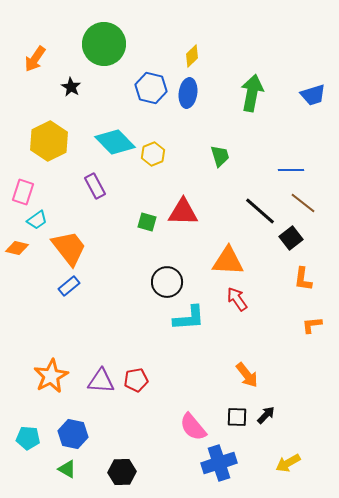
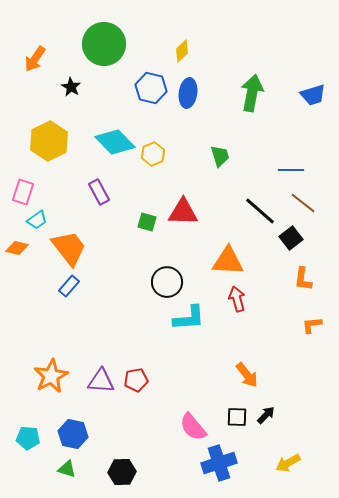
yellow diamond at (192, 56): moved 10 px left, 5 px up
purple rectangle at (95, 186): moved 4 px right, 6 px down
blue rectangle at (69, 286): rotated 10 degrees counterclockwise
red arrow at (237, 299): rotated 20 degrees clockwise
green triangle at (67, 469): rotated 12 degrees counterclockwise
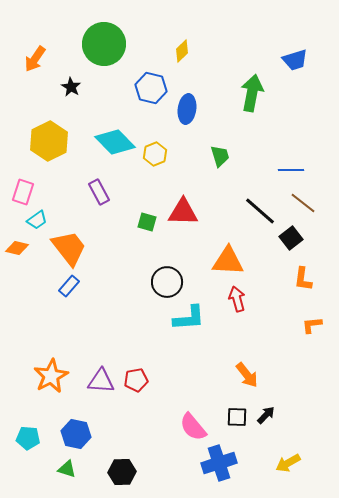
blue ellipse at (188, 93): moved 1 px left, 16 px down
blue trapezoid at (313, 95): moved 18 px left, 35 px up
yellow hexagon at (153, 154): moved 2 px right
blue hexagon at (73, 434): moved 3 px right
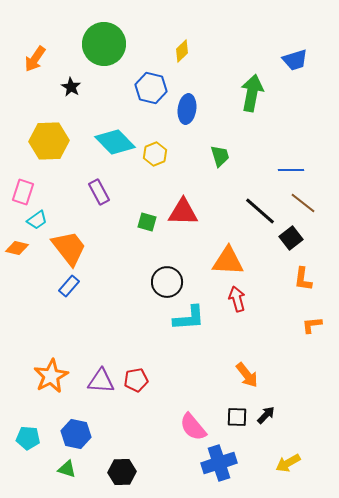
yellow hexagon at (49, 141): rotated 24 degrees clockwise
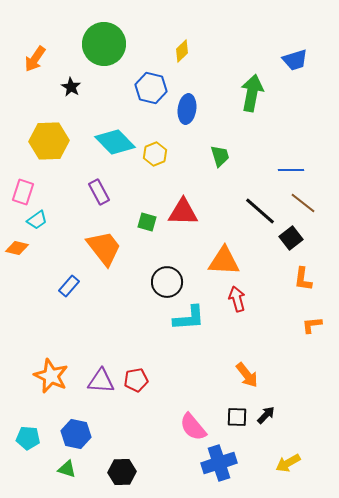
orange trapezoid at (69, 248): moved 35 px right
orange triangle at (228, 261): moved 4 px left
orange star at (51, 376): rotated 20 degrees counterclockwise
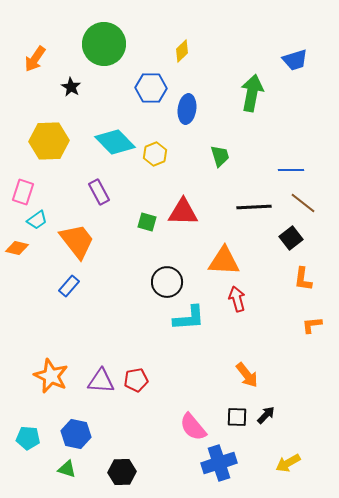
blue hexagon at (151, 88): rotated 12 degrees counterclockwise
black line at (260, 211): moved 6 px left, 4 px up; rotated 44 degrees counterclockwise
orange trapezoid at (104, 248): moved 27 px left, 7 px up
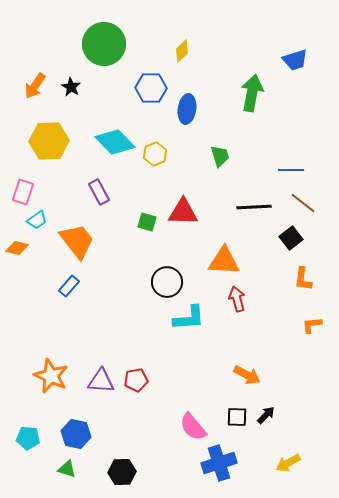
orange arrow at (35, 59): moved 27 px down
orange arrow at (247, 375): rotated 24 degrees counterclockwise
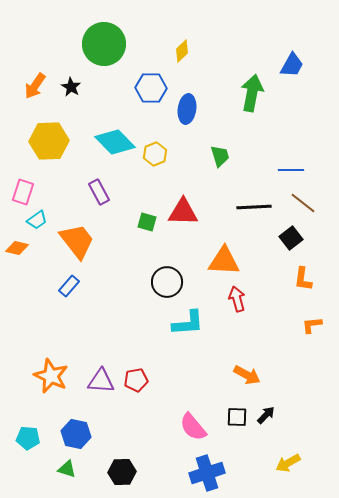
blue trapezoid at (295, 60): moved 3 px left, 5 px down; rotated 44 degrees counterclockwise
cyan L-shape at (189, 318): moved 1 px left, 5 px down
blue cross at (219, 463): moved 12 px left, 10 px down
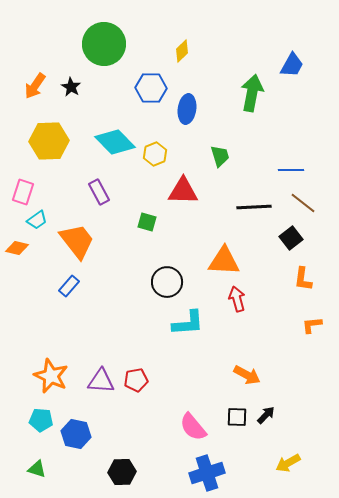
red triangle at (183, 212): moved 21 px up
cyan pentagon at (28, 438): moved 13 px right, 18 px up
green triangle at (67, 469): moved 30 px left
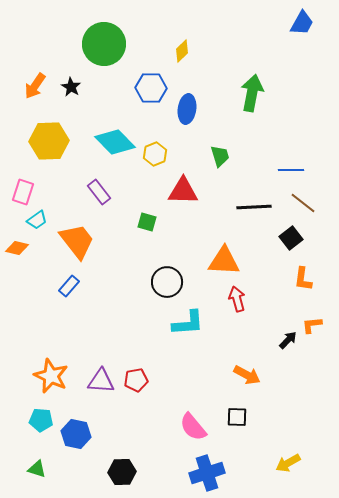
blue trapezoid at (292, 65): moved 10 px right, 42 px up
purple rectangle at (99, 192): rotated 10 degrees counterclockwise
black arrow at (266, 415): moved 22 px right, 75 px up
